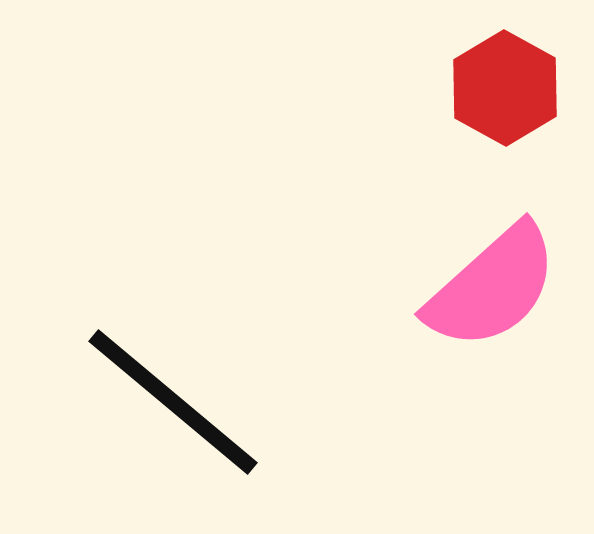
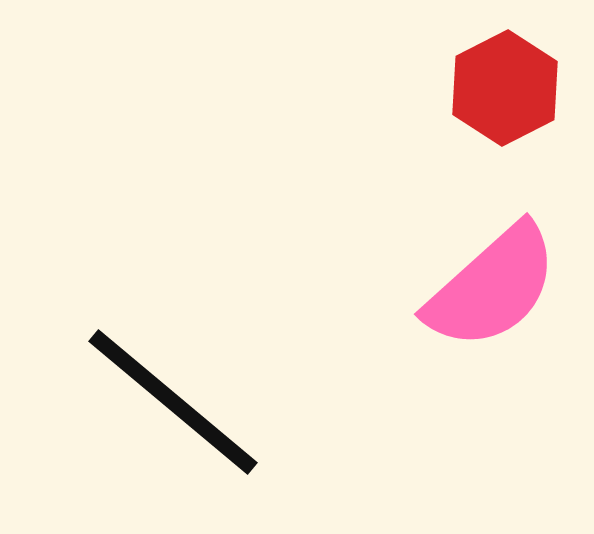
red hexagon: rotated 4 degrees clockwise
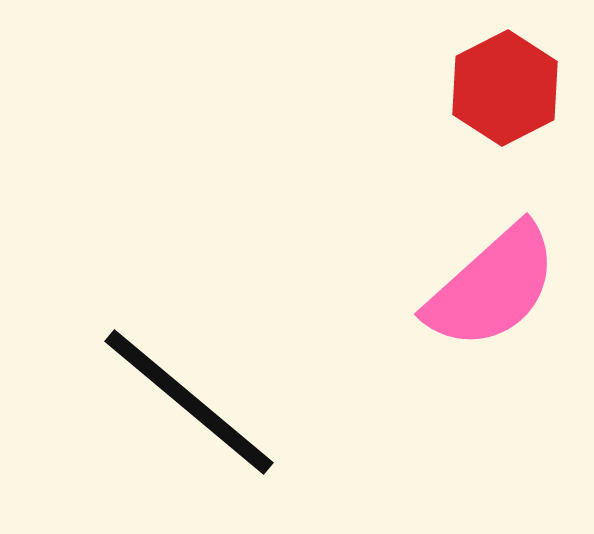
black line: moved 16 px right
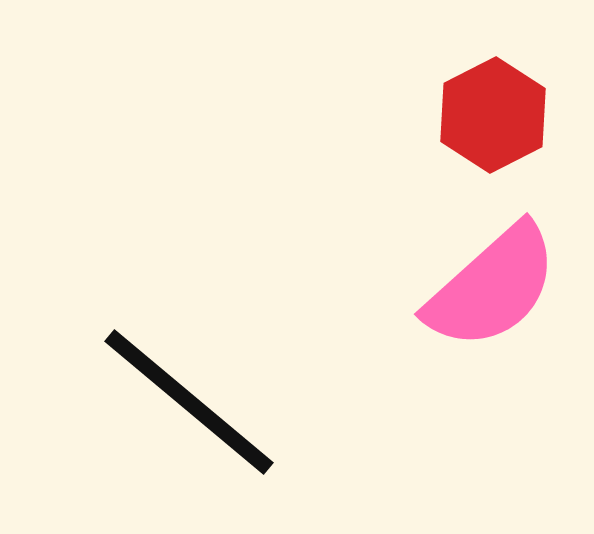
red hexagon: moved 12 px left, 27 px down
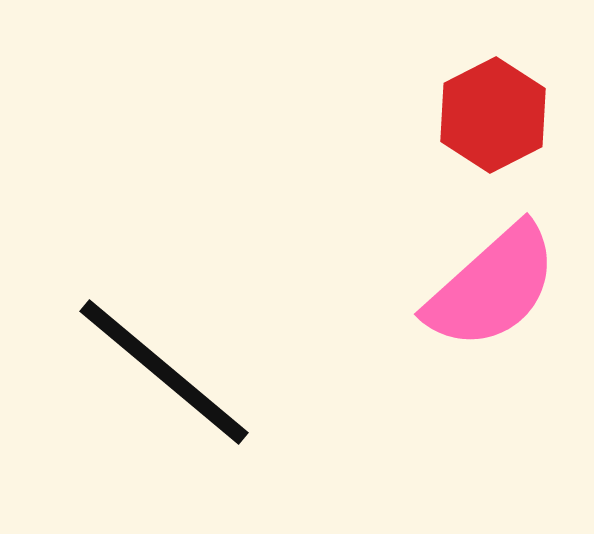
black line: moved 25 px left, 30 px up
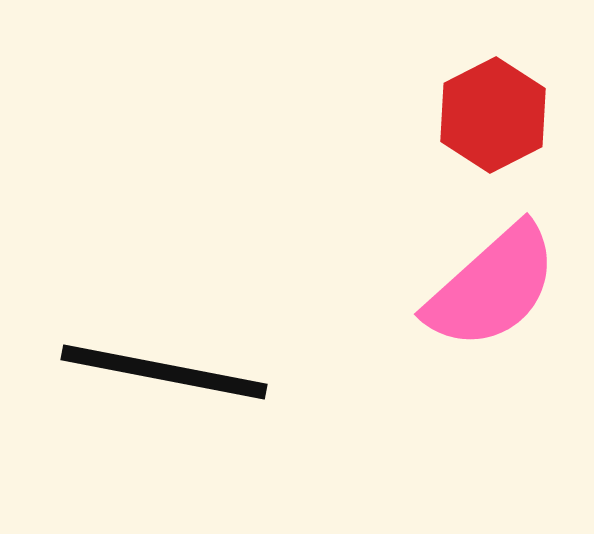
black line: rotated 29 degrees counterclockwise
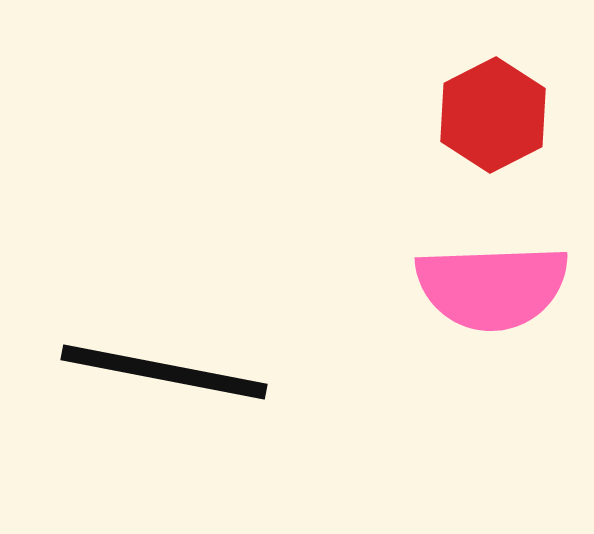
pink semicircle: rotated 40 degrees clockwise
